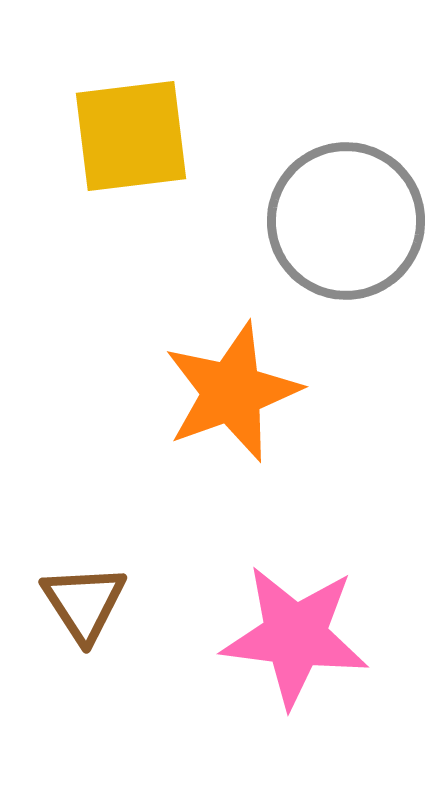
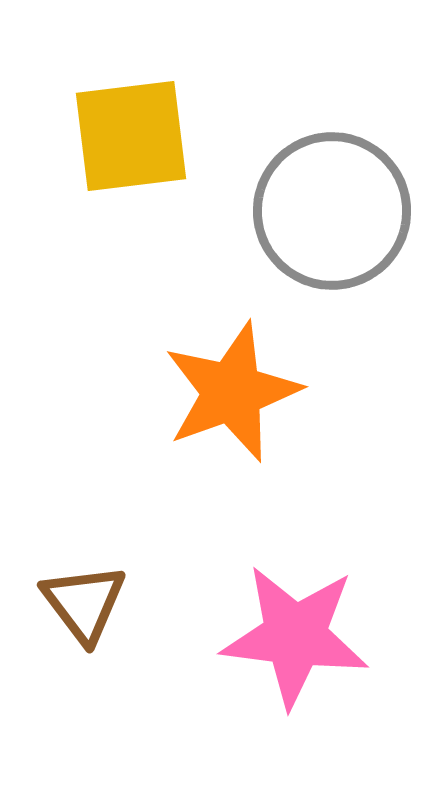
gray circle: moved 14 px left, 10 px up
brown triangle: rotated 4 degrees counterclockwise
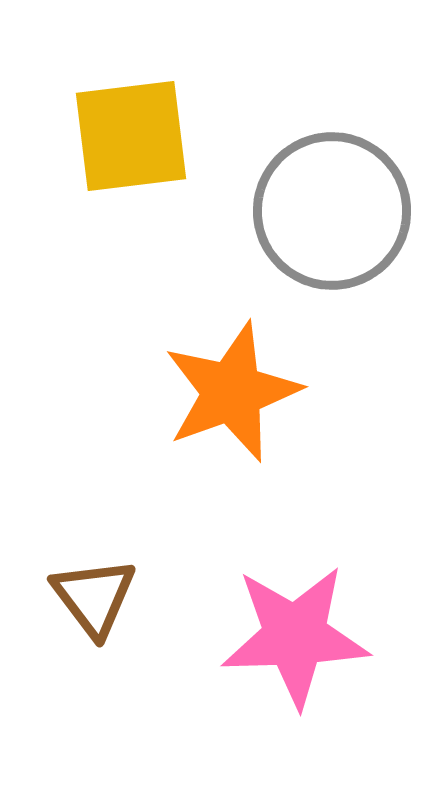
brown triangle: moved 10 px right, 6 px up
pink star: rotated 9 degrees counterclockwise
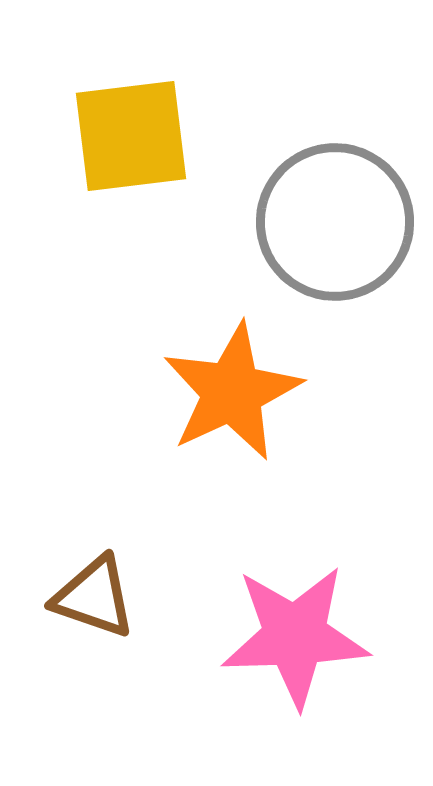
gray circle: moved 3 px right, 11 px down
orange star: rotated 5 degrees counterclockwise
brown triangle: rotated 34 degrees counterclockwise
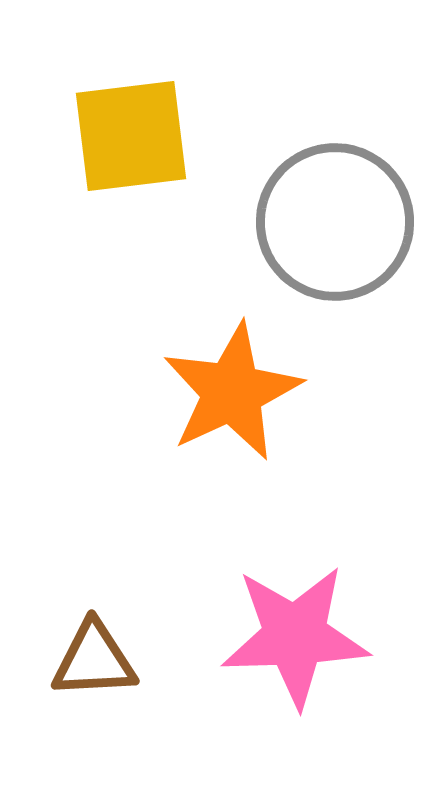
brown triangle: moved 63 px down; rotated 22 degrees counterclockwise
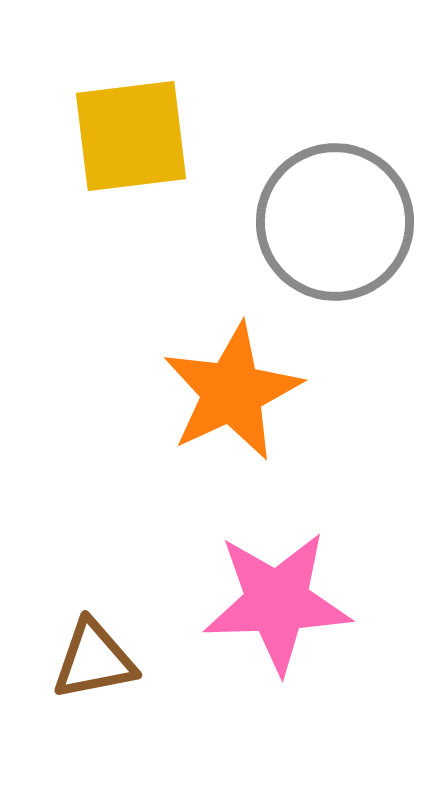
pink star: moved 18 px left, 34 px up
brown triangle: rotated 8 degrees counterclockwise
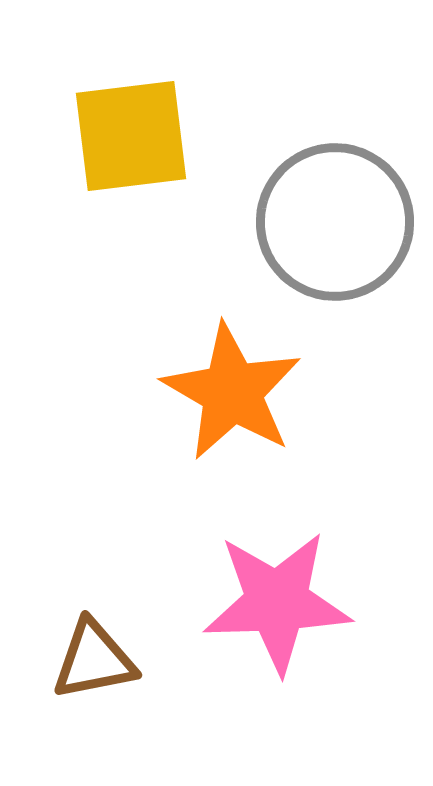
orange star: rotated 17 degrees counterclockwise
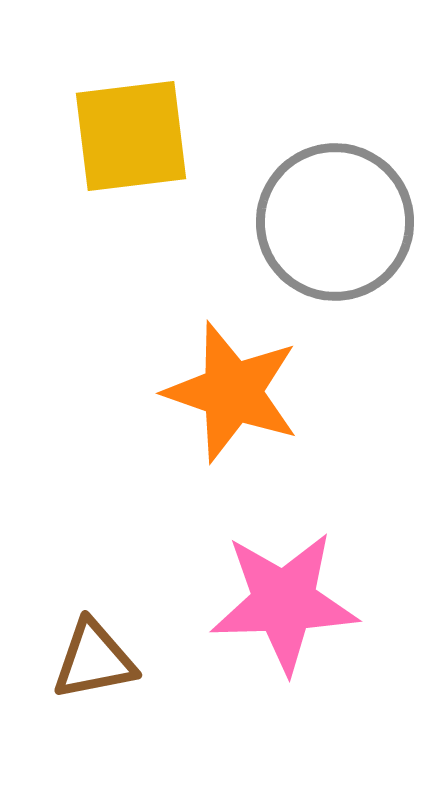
orange star: rotated 11 degrees counterclockwise
pink star: moved 7 px right
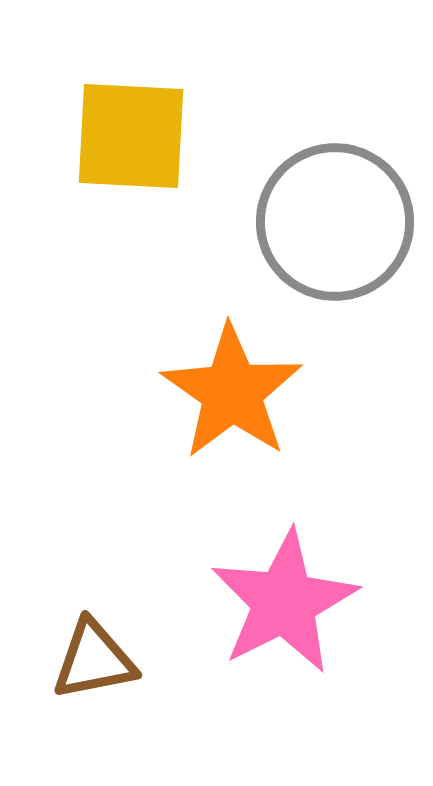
yellow square: rotated 10 degrees clockwise
orange star: rotated 16 degrees clockwise
pink star: rotated 25 degrees counterclockwise
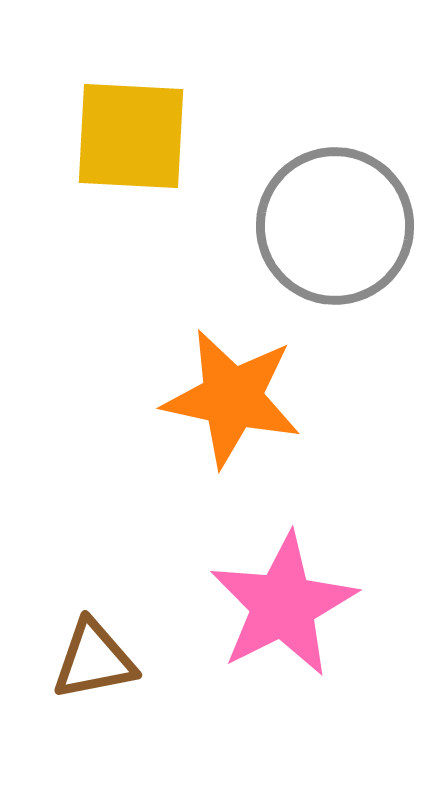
gray circle: moved 4 px down
orange star: moved 6 px down; rotated 23 degrees counterclockwise
pink star: moved 1 px left, 3 px down
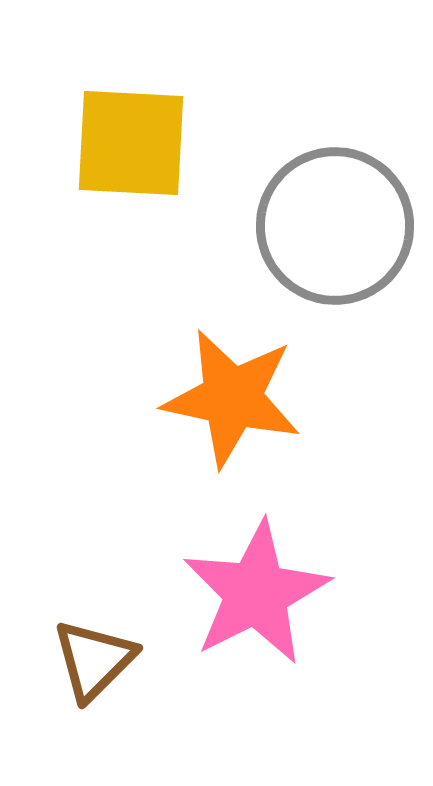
yellow square: moved 7 px down
pink star: moved 27 px left, 12 px up
brown triangle: rotated 34 degrees counterclockwise
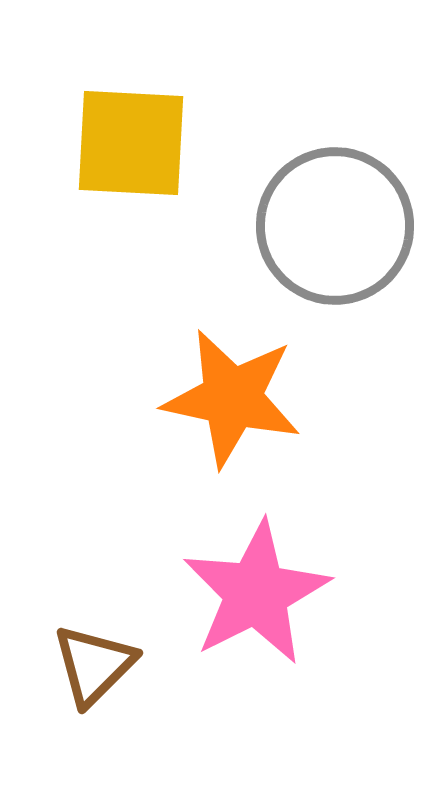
brown triangle: moved 5 px down
